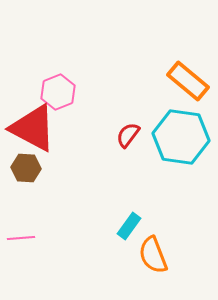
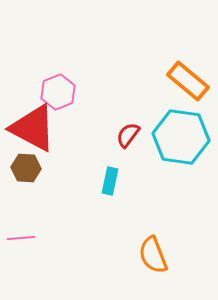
cyan rectangle: moved 19 px left, 45 px up; rotated 24 degrees counterclockwise
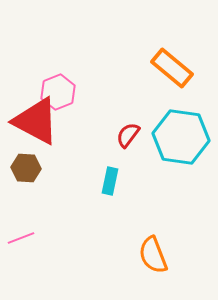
orange rectangle: moved 16 px left, 13 px up
red triangle: moved 3 px right, 7 px up
pink line: rotated 16 degrees counterclockwise
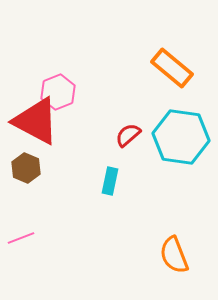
red semicircle: rotated 12 degrees clockwise
brown hexagon: rotated 20 degrees clockwise
orange semicircle: moved 21 px right
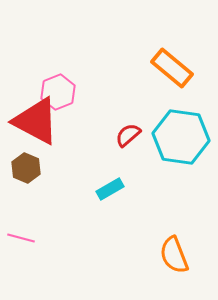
cyan rectangle: moved 8 px down; rotated 48 degrees clockwise
pink line: rotated 36 degrees clockwise
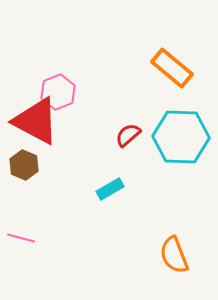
cyan hexagon: rotated 6 degrees counterclockwise
brown hexagon: moved 2 px left, 3 px up
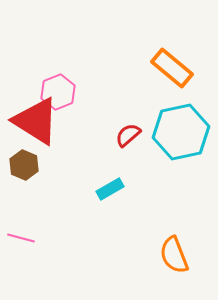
red triangle: rotated 4 degrees clockwise
cyan hexagon: moved 5 px up; rotated 14 degrees counterclockwise
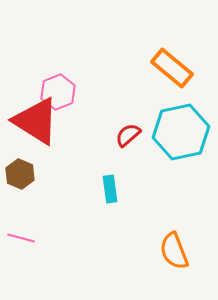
brown hexagon: moved 4 px left, 9 px down
cyan rectangle: rotated 68 degrees counterclockwise
orange semicircle: moved 4 px up
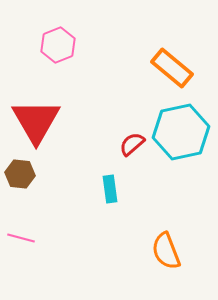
pink hexagon: moved 47 px up
red triangle: rotated 28 degrees clockwise
red semicircle: moved 4 px right, 9 px down
brown hexagon: rotated 16 degrees counterclockwise
orange semicircle: moved 8 px left
